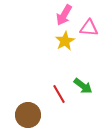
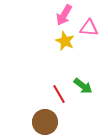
yellow star: rotated 18 degrees counterclockwise
brown circle: moved 17 px right, 7 px down
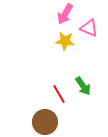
pink arrow: moved 1 px right, 1 px up
pink triangle: rotated 18 degrees clockwise
yellow star: rotated 18 degrees counterclockwise
green arrow: rotated 18 degrees clockwise
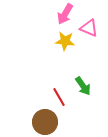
red line: moved 3 px down
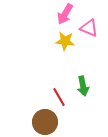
green arrow: rotated 24 degrees clockwise
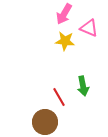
pink arrow: moved 1 px left
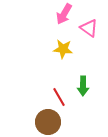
pink triangle: rotated 12 degrees clockwise
yellow star: moved 2 px left, 8 px down
green arrow: rotated 12 degrees clockwise
brown circle: moved 3 px right
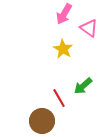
yellow star: rotated 24 degrees clockwise
green arrow: rotated 48 degrees clockwise
red line: moved 1 px down
brown circle: moved 6 px left, 1 px up
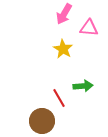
pink triangle: rotated 30 degrees counterclockwise
green arrow: rotated 144 degrees counterclockwise
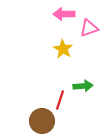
pink arrow: rotated 60 degrees clockwise
pink triangle: rotated 24 degrees counterclockwise
red line: moved 1 px right, 2 px down; rotated 48 degrees clockwise
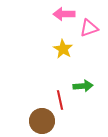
red line: rotated 30 degrees counterclockwise
